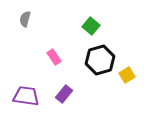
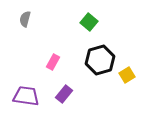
green square: moved 2 px left, 4 px up
pink rectangle: moved 1 px left, 5 px down; rotated 63 degrees clockwise
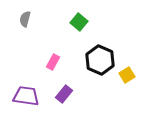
green square: moved 10 px left
black hexagon: rotated 20 degrees counterclockwise
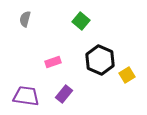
green square: moved 2 px right, 1 px up
pink rectangle: rotated 42 degrees clockwise
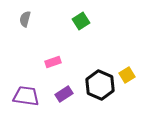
green square: rotated 18 degrees clockwise
black hexagon: moved 25 px down
purple rectangle: rotated 18 degrees clockwise
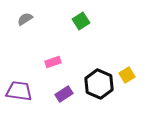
gray semicircle: rotated 42 degrees clockwise
black hexagon: moved 1 px left, 1 px up
purple trapezoid: moved 7 px left, 5 px up
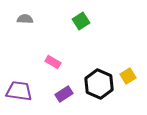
gray semicircle: rotated 35 degrees clockwise
pink rectangle: rotated 49 degrees clockwise
yellow square: moved 1 px right, 1 px down
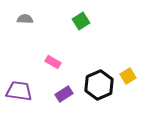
black hexagon: moved 1 px down; rotated 12 degrees clockwise
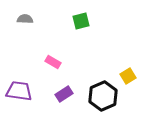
green square: rotated 18 degrees clockwise
black hexagon: moved 4 px right, 11 px down
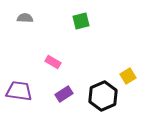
gray semicircle: moved 1 px up
